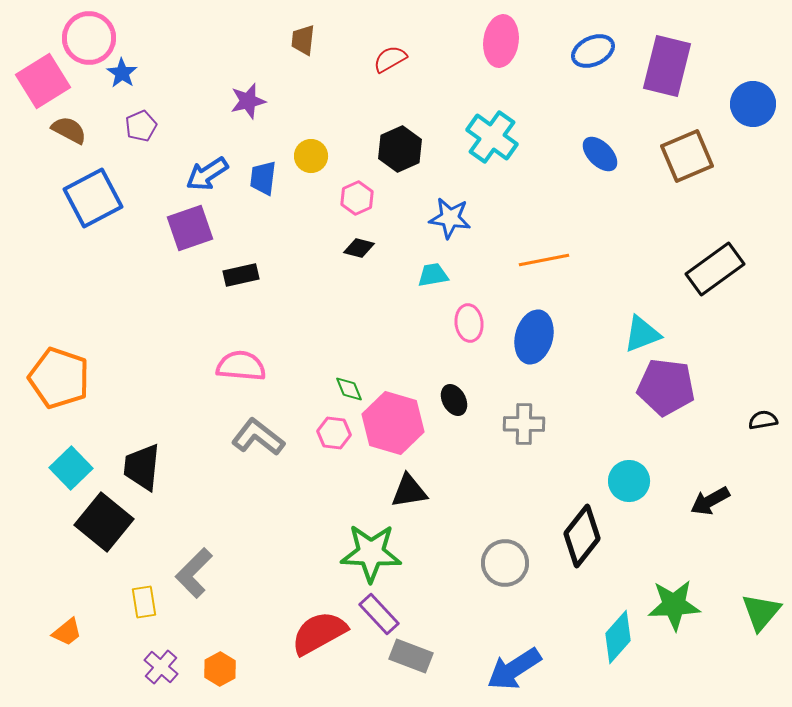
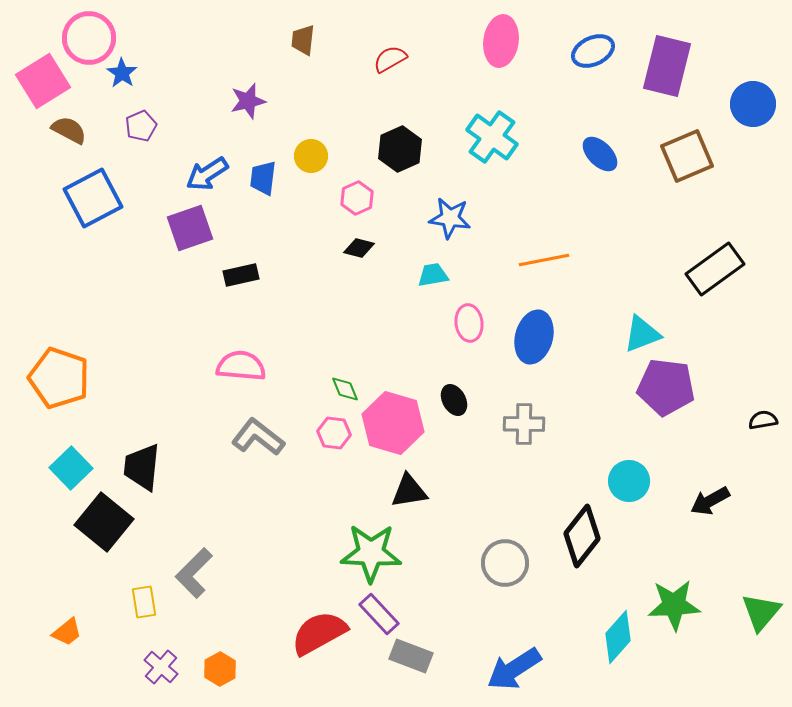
green diamond at (349, 389): moved 4 px left
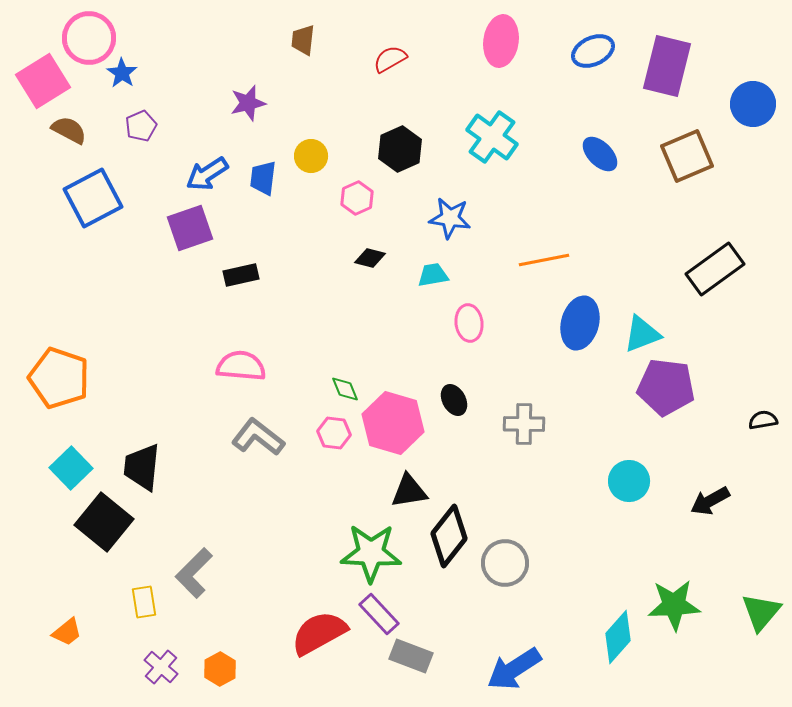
purple star at (248, 101): moved 2 px down
black diamond at (359, 248): moved 11 px right, 10 px down
blue ellipse at (534, 337): moved 46 px right, 14 px up
black diamond at (582, 536): moved 133 px left
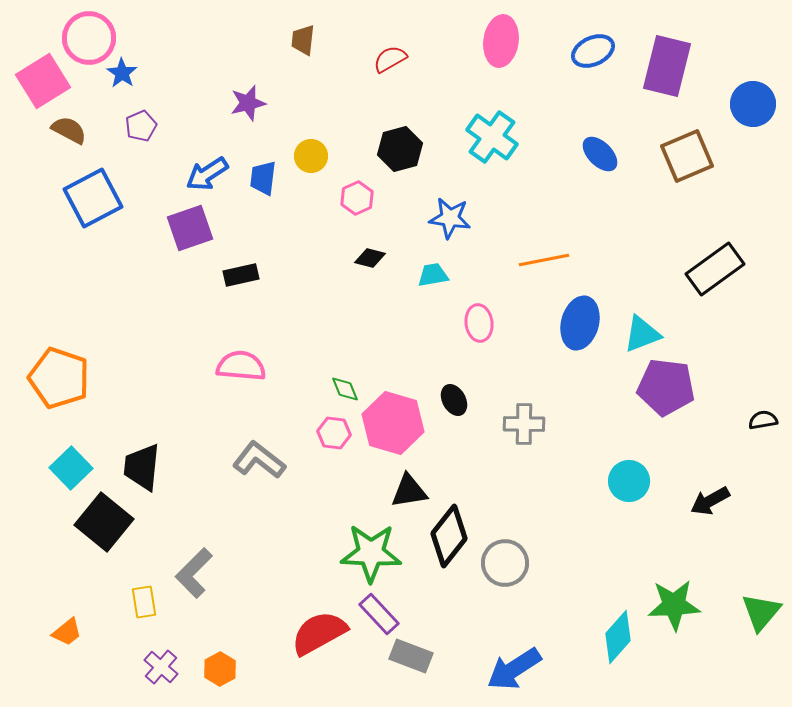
black hexagon at (400, 149): rotated 9 degrees clockwise
pink ellipse at (469, 323): moved 10 px right
gray L-shape at (258, 437): moved 1 px right, 23 px down
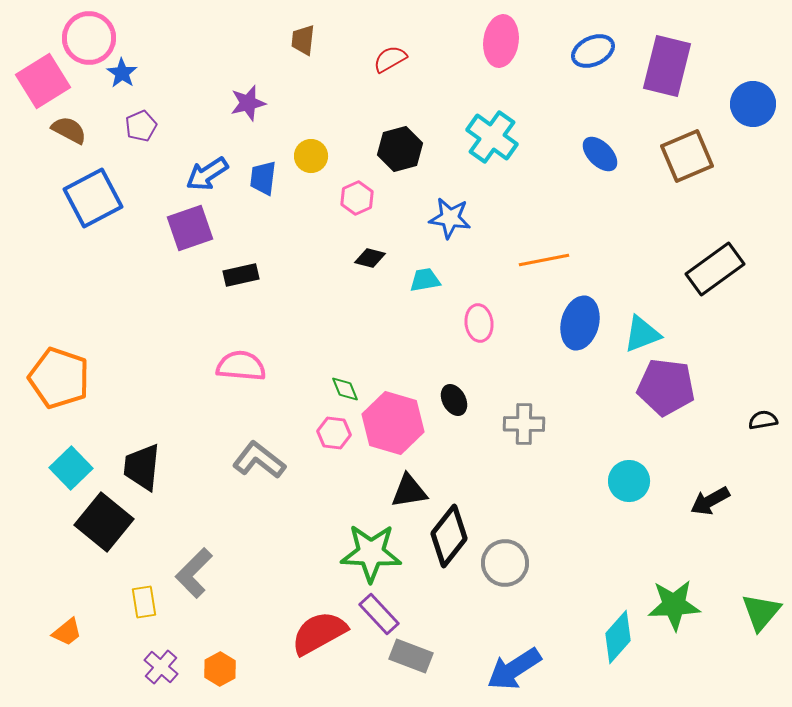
cyan trapezoid at (433, 275): moved 8 px left, 5 px down
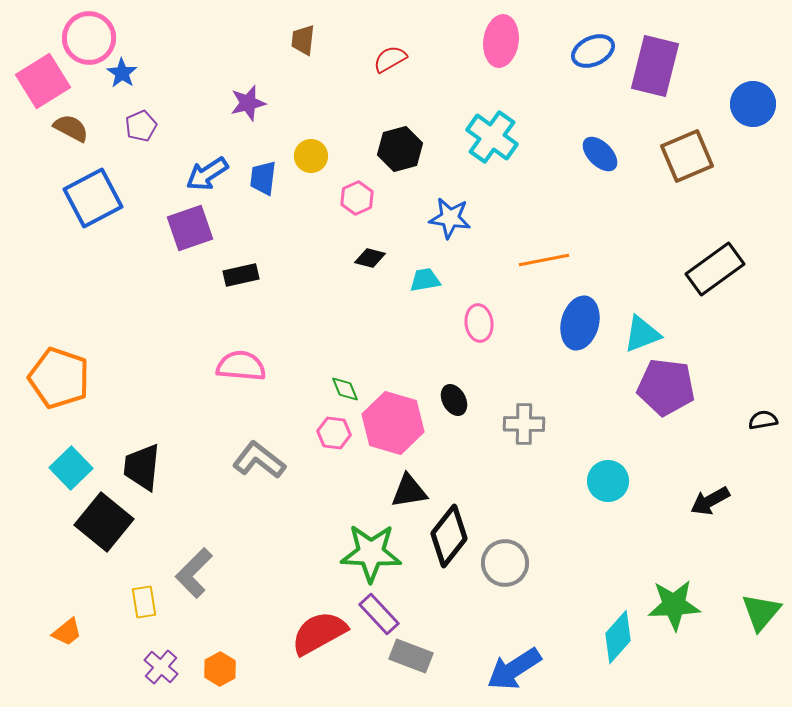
purple rectangle at (667, 66): moved 12 px left
brown semicircle at (69, 130): moved 2 px right, 2 px up
cyan circle at (629, 481): moved 21 px left
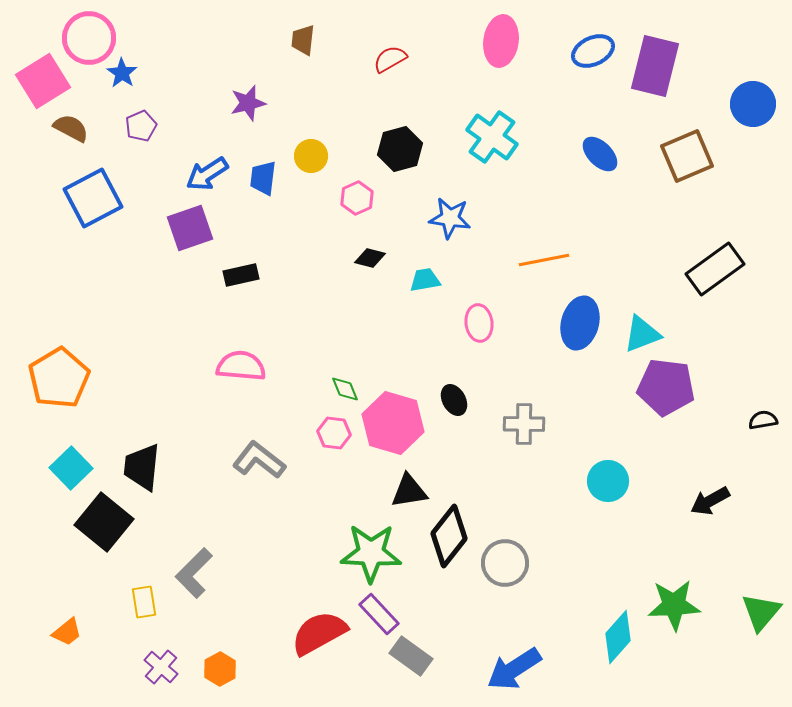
orange pentagon at (59, 378): rotated 22 degrees clockwise
gray rectangle at (411, 656): rotated 15 degrees clockwise
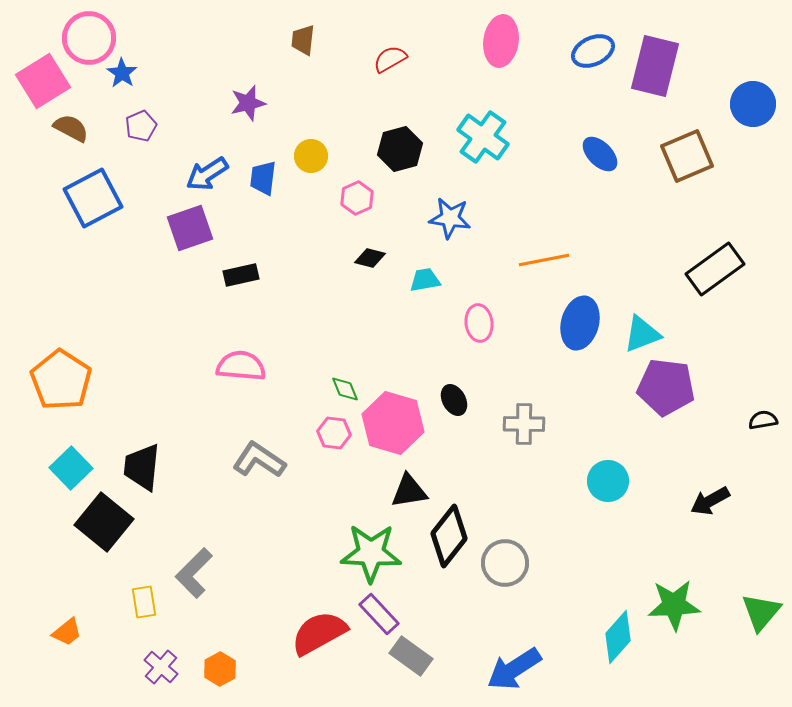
cyan cross at (492, 137): moved 9 px left
orange pentagon at (59, 378): moved 2 px right, 2 px down; rotated 8 degrees counterclockwise
gray L-shape at (259, 460): rotated 4 degrees counterclockwise
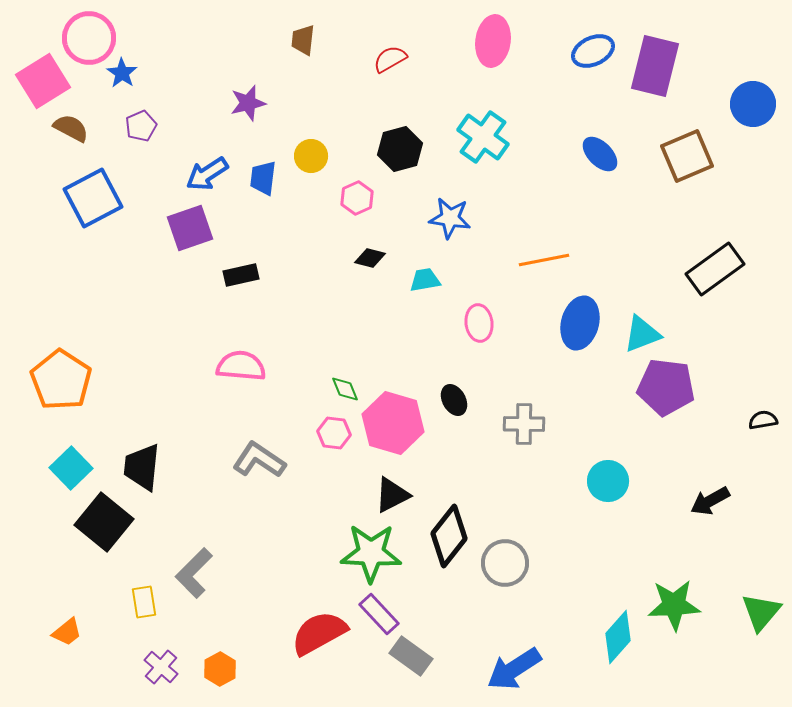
pink ellipse at (501, 41): moved 8 px left
black triangle at (409, 491): moved 17 px left, 4 px down; rotated 18 degrees counterclockwise
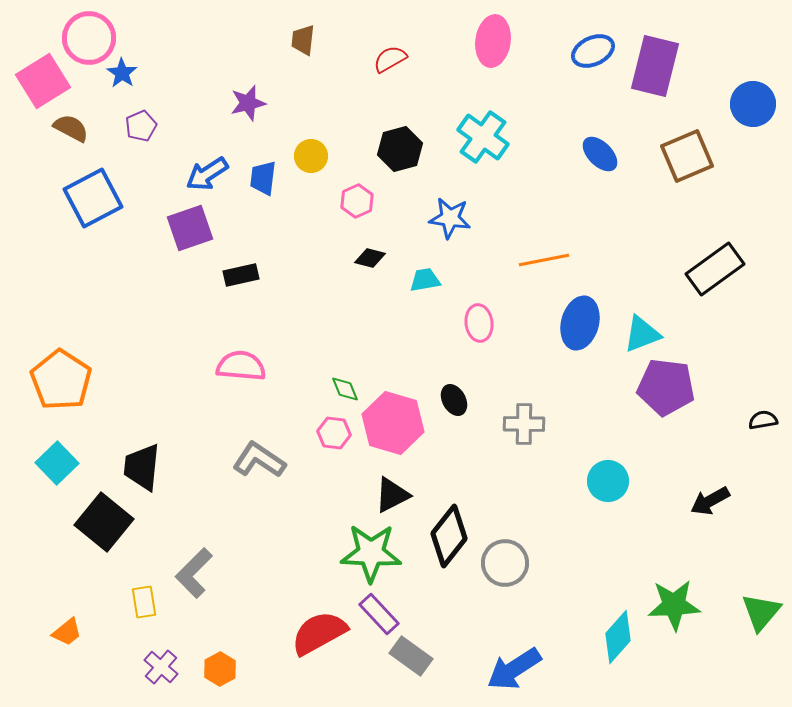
pink hexagon at (357, 198): moved 3 px down
cyan square at (71, 468): moved 14 px left, 5 px up
